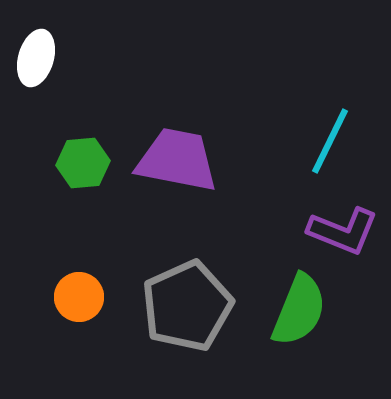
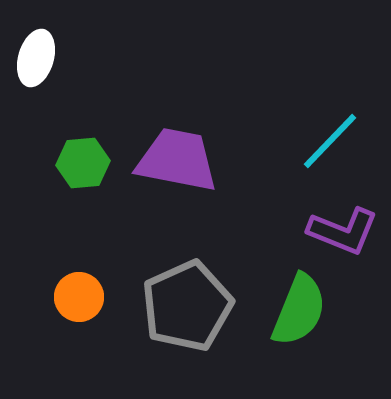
cyan line: rotated 18 degrees clockwise
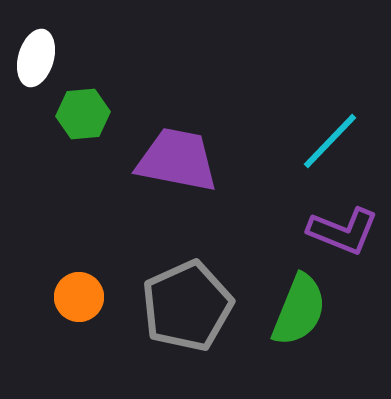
green hexagon: moved 49 px up
